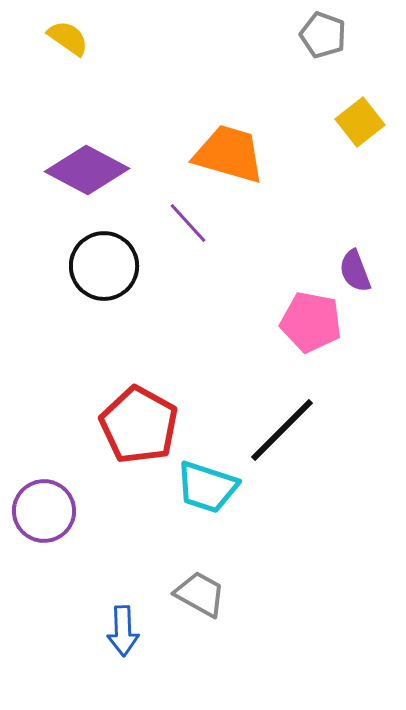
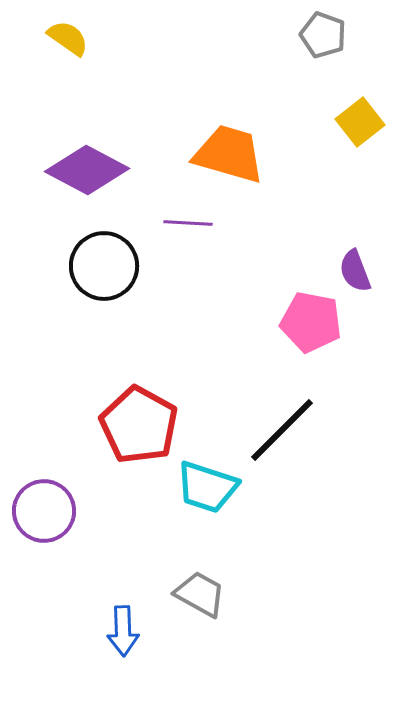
purple line: rotated 45 degrees counterclockwise
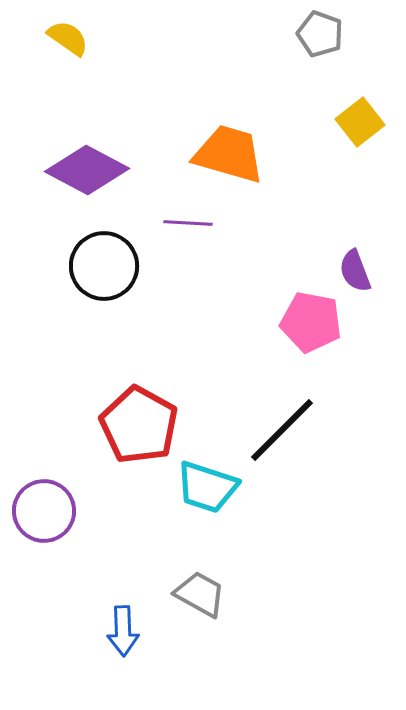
gray pentagon: moved 3 px left, 1 px up
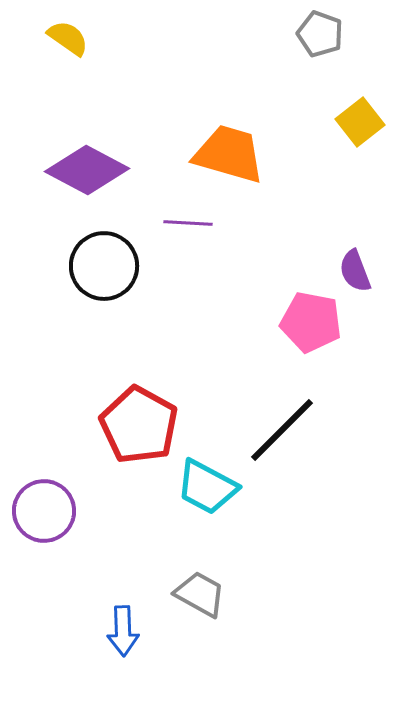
cyan trapezoid: rotated 10 degrees clockwise
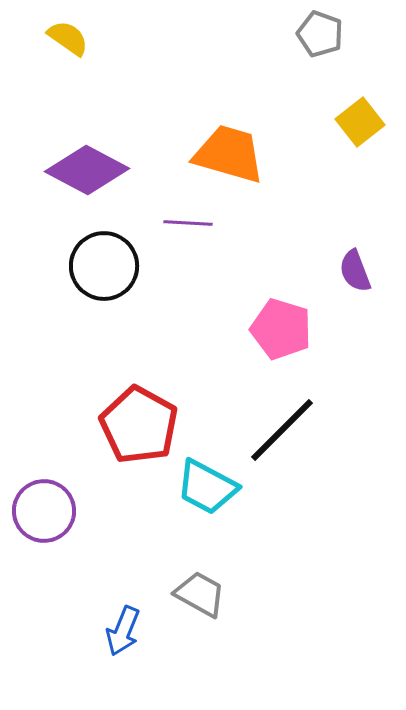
pink pentagon: moved 30 px left, 7 px down; rotated 6 degrees clockwise
blue arrow: rotated 24 degrees clockwise
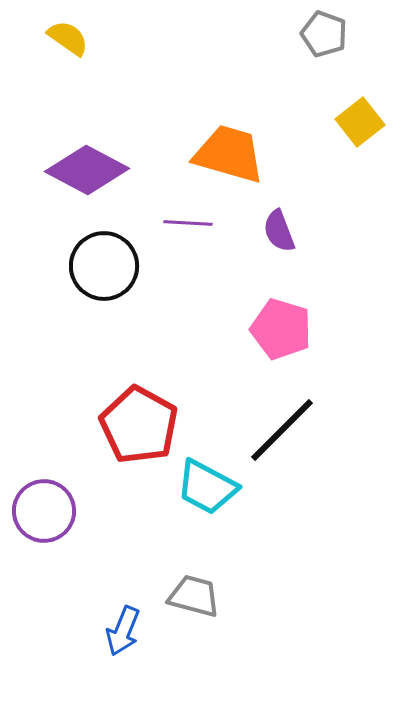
gray pentagon: moved 4 px right
purple semicircle: moved 76 px left, 40 px up
gray trapezoid: moved 6 px left, 2 px down; rotated 14 degrees counterclockwise
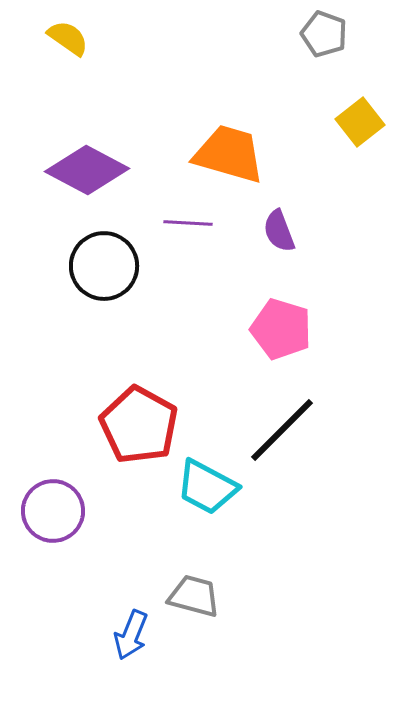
purple circle: moved 9 px right
blue arrow: moved 8 px right, 4 px down
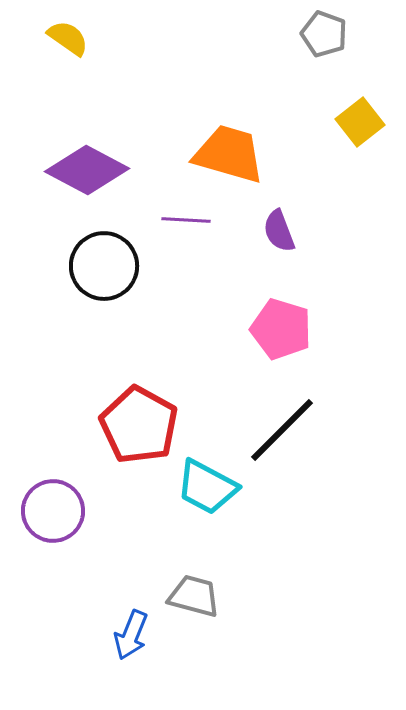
purple line: moved 2 px left, 3 px up
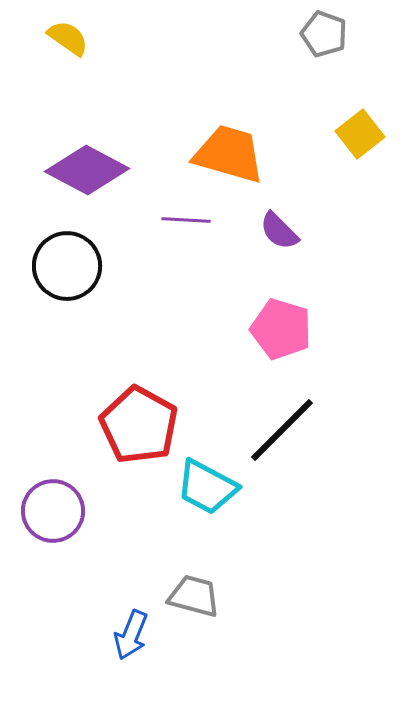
yellow square: moved 12 px down
purple semicircle: rotated 24 degrees counterclockwise
black circle: moved 37 px left
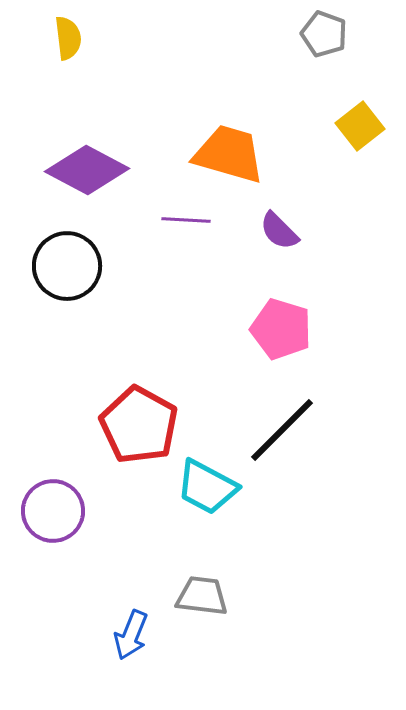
yellow semicircle: rotated 48 degrees clockwise
yellow square: moved 8 px up
gray trapezoid: moved 8 px right; rotated 8 degrees counterclockwise
